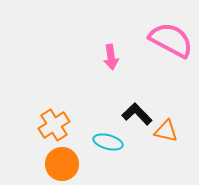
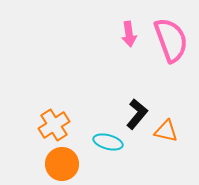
pink semicircle: rotated 42 degrees clockwise
pink arrow: moved 18 px right, 23 px up
black L-shape: rotated 84 degrees clockwise
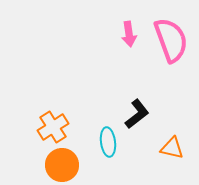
black L-shape: rotated 12 degrees clockwise
orange cross: moved 1 px left, 2 px down
orange triangle: moved 6 px right, 17 px down
cyan ellipse: rotated 68 degrees clockwise
orange circle: moved 1 px down
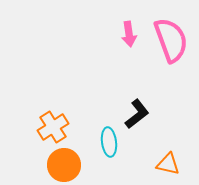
cyan ellipse: moved 1 px right
orange triangle: moved 4 px left, 16 px down
orange circle: moved 2 px right
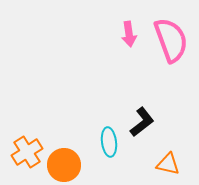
black L-shape: moved 5 px right, 8 px down
orange cross: moved 26 px left, 25 px down
